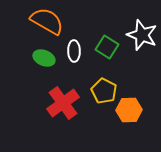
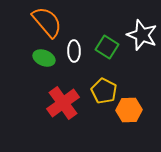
orange semicircle: moved 1 px down; rotated 20 degrees clockwise
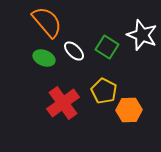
white ellipse: rotated 45 degrees counterclockwise
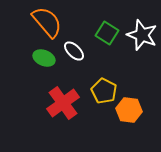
green square: moved 14 px up
orange hexagon: rotated 10 degrees clockwise
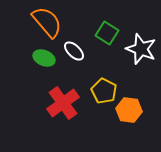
white star: moved 1 px left, 14 px down
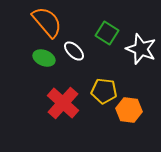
yellow pentagon: rotated 20 degrees counterclockwise
red cross: rotated 12 degrees counterclockwise
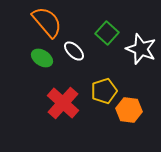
green square: rotated 10 degrees clockwise
green ellipse: moved 2 px left; rotated 10 degrees clockwise
yellow pentagon: rotated 25 degrees counterclockwise
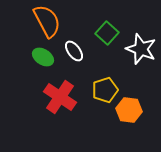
orange semicircle: moved 1 px up; rotated 12 degrees clockwise
white ellipse: rotated 10 degrees clockwise
green ellipse: moved 1 px right, 1 px up
yellow pentagon: moved 1 px right, 1 px up
red cross: moved 3 px left, 6 px up; rotated 8 degrees counterclockwise
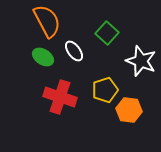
white star: moved 12 px down
red cross: rotated 16 degrees counterclockwise
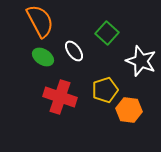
orange semicircle: moved 7 px left
